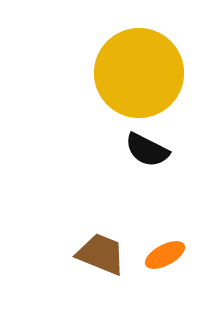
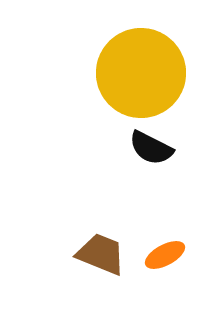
yellow circle: moved 2 px right
black semicircle: moved 4 px right, 2 px up
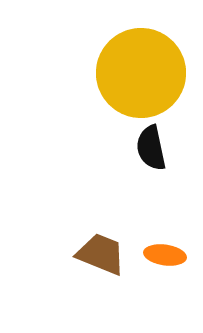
black semicircle: rotated 51 degrees clockwise
orange ellipse: rotated 36 degrees clockwise
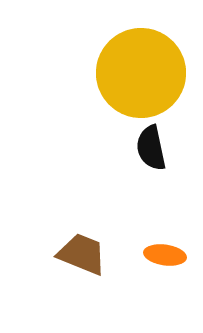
brown trapezoid: moved 19 px left
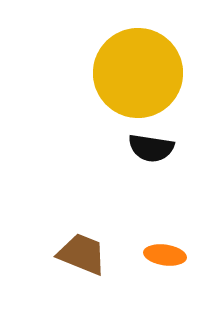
yellow circle: moved 3 px left
black semicircle: rotated 69 degrees counterclockwise
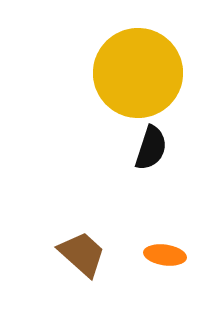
black semicircle: rotated 81 degrees counterclockwise
brown trapezoid: rotated 20 degrees clockwise
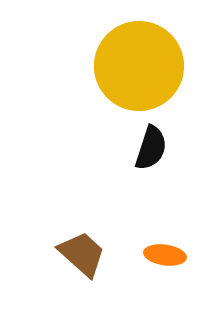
yellow circle: moved 1 px right, 7 px up
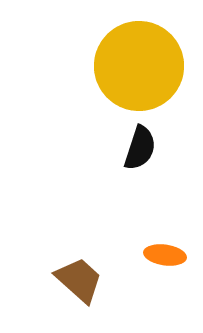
black semicircle: moved 11 px left
brown trapezoid: moved 3 px left, 26 px down
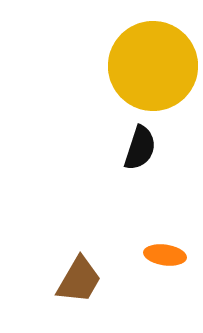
yellow circle: moved 14 px right
brown trapezoid: rotated 78 degrees clockwise
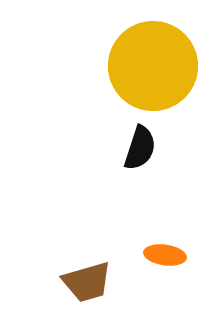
brown trapezoid: moved 8 px right, 2 px down; rotated 44 degrees clockwise
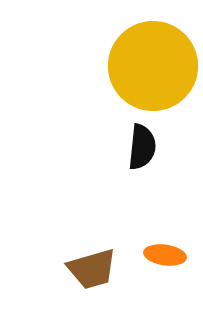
black semicircle: moved 2 px right, 1 px up; rotated 12 degrees counterclockwise
brown trapezoid: moved 5 px right, 13 px up
